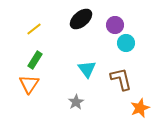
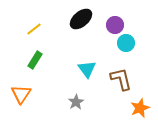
orange triangle: moved 8 px left, 10 px down
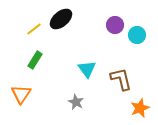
black ellipse: moved 20 px left
cyan circle: moved 11 px right, 8 px up
gray star: rotated 14 degrees counterclockwise
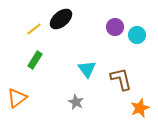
purple circle: moved 2 px down
orange triangle: moved 4 px left, 4 px down; rotated 20 degrees clockwise
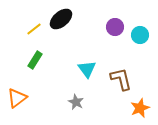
cyan circle: moved 3 px right
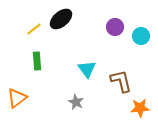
cyan circle: moved 1 px right, 1 px down
green rectangle: moved 2 px right, 1 px down; rotated 36 degrees counterclockwise
brown L-shape: moved 2 px down
orange star: rotated 18 degrees clockwise
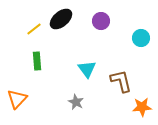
purple circle: moved 14 px left, 6 px up
cyan circle: moved 2 px down
orange triangle: moved 1 px down; rotated 10 degrees counterclockwise
orange star: moved 2 px right, 1 px up
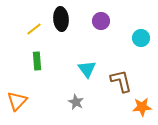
black ellipse: rotated 55 degrees counterclockwise
orange triangle: moved 2 px down
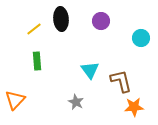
cyan triangle: moved 3 px right, 1 px down
orange triangle: moved 2 px left, 1 px up
orange star: moved 8 px left
